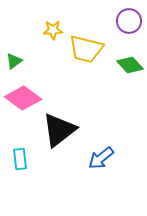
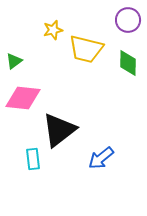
purple circle: moved 1 px left, 1 px up
yellow star: rotated 12 degrees counterclockwise
green diamond: moved 2 px left, 2 px up; rotated 44 degrees clockwise
pink diamond: rotated 30 degrees counterclockwise
cyan rectangle: moved 13 px right
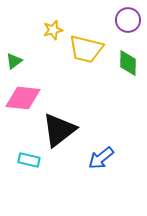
cyan rectangle: moved 4 px left, 1 px down; rotated 70 degrees counterclockwise
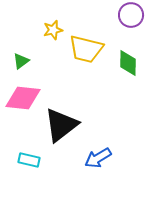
purple circle: moved 3 px right, 5 px up
green triangle: moved 7 px right
black triangle: moved 2 px right, 5 px up
blue arrow: moved 3 px left; rotated 8 degrees clockwise
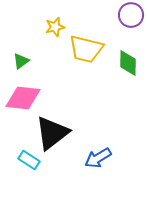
yellow star: moved 2 px right, 3 px up
black triangle: moved 9 px left, 8 px down
cyan rectangle: rotated 20 degrees clockwise
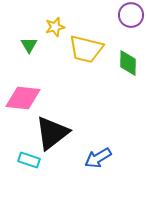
green triangle: moved 8 px right, 16 px up; rotated 24 degrees counterclockwise
cyan rectangle: rotated 15 degrees counterclockwise
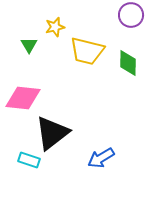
yellow trapezoid: moved 1 px right, 2 px down
blue arrow: moved 3 px right
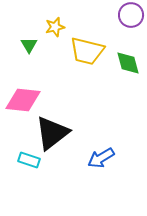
green diamond: rotated 16 degrees counterclockwise
pink diamond: moved 2 px down
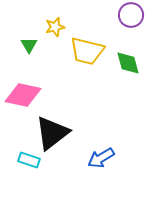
pink diamond: moved 5 px up; rotated 6 degrees clockwise
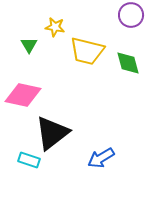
yellow star: rotated 24 degrees clockwise
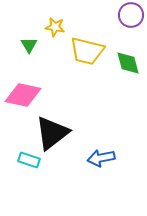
blue arrow: rotated 20 degrees clockwise
